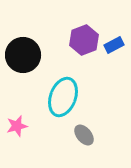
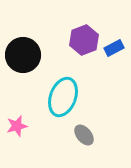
blue rectangle: moved 3 px down
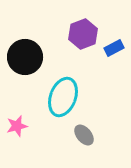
purple hexagon: moved 1 px left, 6 px up
black circle: moved 2 px right, 2 px down
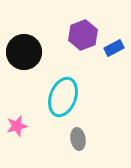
purple hexagon: moved 1 px down
black circle: moved 1 px left, 5 px up
gray ellipse: moved 6 px left, 4 px down; rotated 30 degrees clockwise
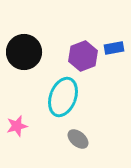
purple hexagon: moved 21 px down
blue rectangle: rotated 18 degrees clockwise
gray ellipse: rotated 40 degrees counterclockwise
